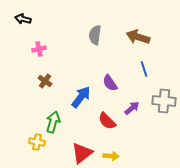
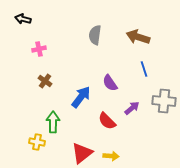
green arrow: rotated 15 degrees counterclockwise
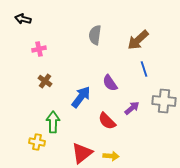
brown arrow: moved 3 px down; rotated 60 degrees counterclockwise
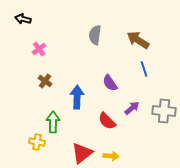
brown arrow: rotated 75 degrees clockwise
pink cross: rotated 24 degrees counterclockwise
blue arrow: moved 4 px left; rotated 35 degrees counterclockwise
gray cross: moved 10 px down
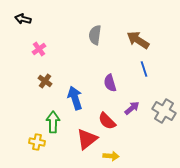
purple semicircle: rotated 18 degrees clockwise
blue arrow: moved 2 px left, 1 px down; rotated 20 degrees counterclockwise
gray cross: rotated 25 degrees clockwise
red triangle: moved 5 px right, 14 px up
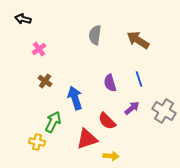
blue line: moved 5 px left, 10 px down
green arrow: rotated 25 degrees clockwise
red triangle: rotated 20 degrees clockwise
